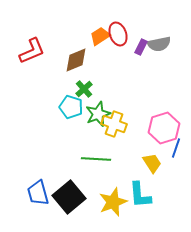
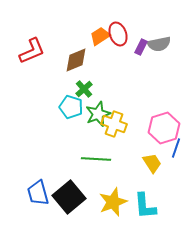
cyan L-shape: moved 5 px right, 11 px down
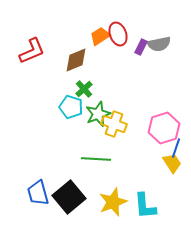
yellow trapezoid: moved 20 px right
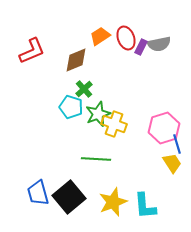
red ellipse: moved 8 px right, 4 px down
blue line: moved 1 px right, 4 px up; rotated 36 degrees counterclockwise
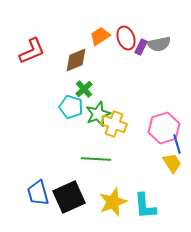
black square: rotated 16 degrees clockwise
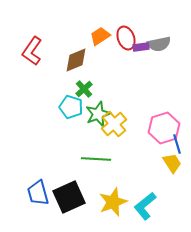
purple rectangle: rotated 56 degrees clockwise
red L-shape: rotated 148 degrees clockwise
yellow cross: rotated 30 degrees clockwise
cyan L-shape: rotated 56 degrees clockwise
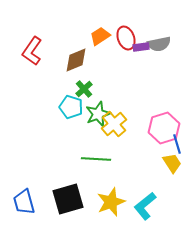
blue trapezoid: moved 14 px left, 9 px down
black square: moved 1 px left, 2 px down; rotated 8 degrees clockwise
yellow star: moved 2 px left
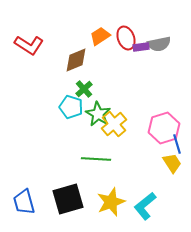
red L-shape: moved 3 px left, 6 px up; rotated 92 degrees counterclockwise
green star: rotated 20 degrees counterclockwise
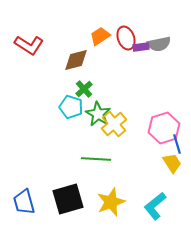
brown diamond: rotated 8 degrees clockwise
cyan L-shape: moved 10 px right
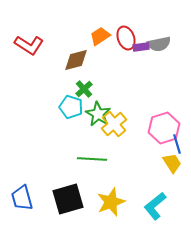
green line: moved 4 px left
blue trapezoid: moved 2 px left, 4 px up
